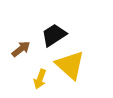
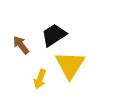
brown arrow: moved 4 px up; rotated 90 degrees counterclockwise
yellow triangle: rotated 20 degrees clockwise
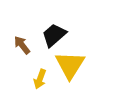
black trapezoid: rotated 8 degrees counterclockwise
brown arrow: moved 1 px right
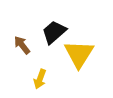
black trapezoid: moved 3 px up
yellow triangle: moved 9 px right, 11 px up
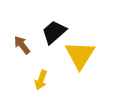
yellow triangle: moved 1 px right, 1 px down
yellow arrow: moved 1 px right, 1 px down
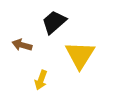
black trapezoid: moved 10 px up
brown arrow: rotated 36 degrees counterclockwise
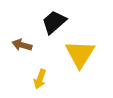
yellow triangle: moved 1 px up
yellow arrow: moved 1 px left, 1 px up
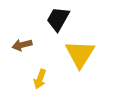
black trapezoid: moved 4 px right, 3 px up; rotated 20 degrees counterclockwise
brown arrow: rotated 30 degrees counterclockwise
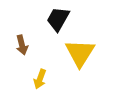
brown arrow: rotated 90 degrees counterclockwise
yellow triangle: moved 1 px up
